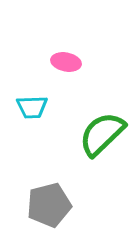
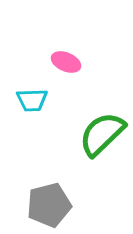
pink ellipse: rotated 12 degrees clockwise
cyan trapezoid: moved 7 px up
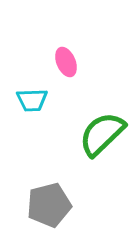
pink ellipse: rotated 44 degrees clockwise
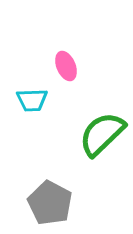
pink ellipse: moved 4 px down
gray pentagon: moved 1 px right, 2 px up; rotated 30 degrees counterclockwise
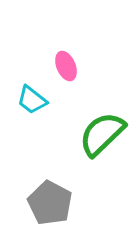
cyan trapezoid: rotated 40 degrees clockwise
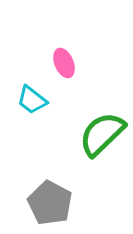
pink ellipse: moved 2 px left, 3 px up
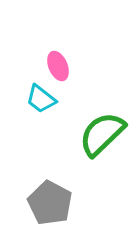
pink ellipse: moved 6 px left, 3 px down
cyan trapezoid: moved 9 px right, 1 px up
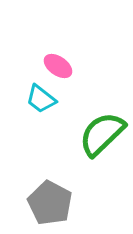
pink ellipse: rotated 32 degrees counterclockwise
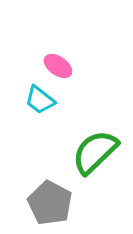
cyan trapezoid: moved 1 px left, 1 px down
green semicircle: moved 7 px left, 18 px down
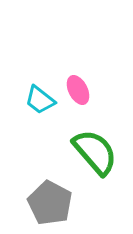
pink ellipse: moved 20 px right, 24 px down; rotated 28 degrees clockwise
green semicircle: rotated 93 degrees clockwise
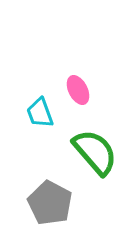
cyan trapezoid: moved 13 px down; rotated 32 degrees clockwise
